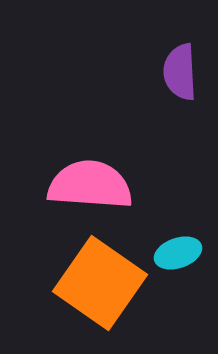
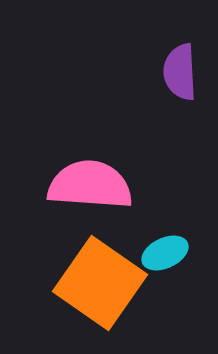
cyan ellipse: moved 13 px left; rotated 6 degrees counterclockwise
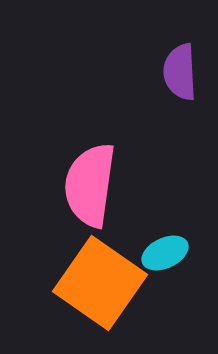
pink semicircle: rotated 86 degrees counterclockwise
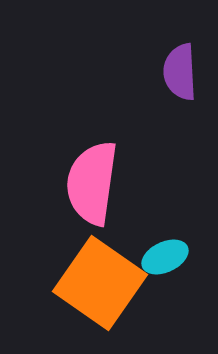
pink semicircle: moved 2 px right, 2 px up
cyan ellipse: moved 4 px down
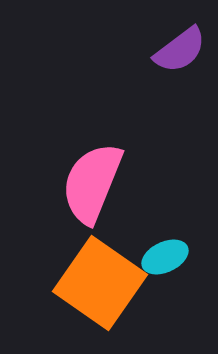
purple semicircle: moved 22 px up; rotated 124 degrees counterclockwise
pink semicircle: rotated 14 degrees clockwise
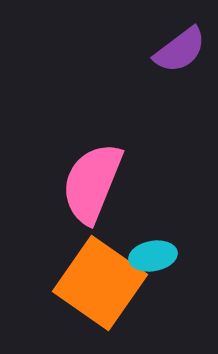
cyan ellipse: moved 12 px left, 1 px up; rotated 15 degrees clockwise
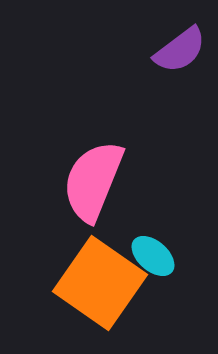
pink semicircle: moved 1 px right, 2 px up
cyan ellipse: rotated 51 degrees clockwise
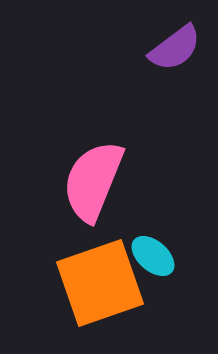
purple semicircle: moved 5 px left, 2 px up
orange square: rotated 36 degrees clockwise
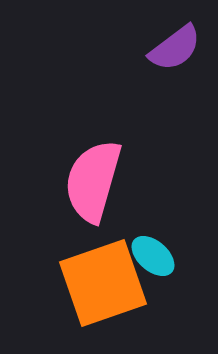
pink semicircle: rotated 6 degrees counterclockwise
orange square: moved 3 px right
